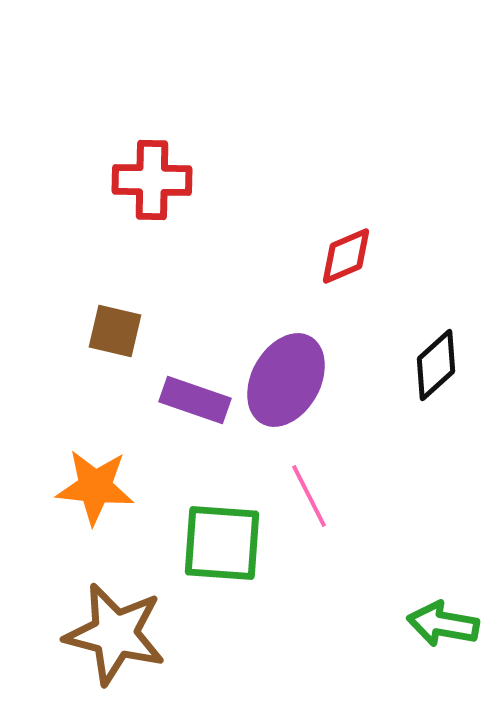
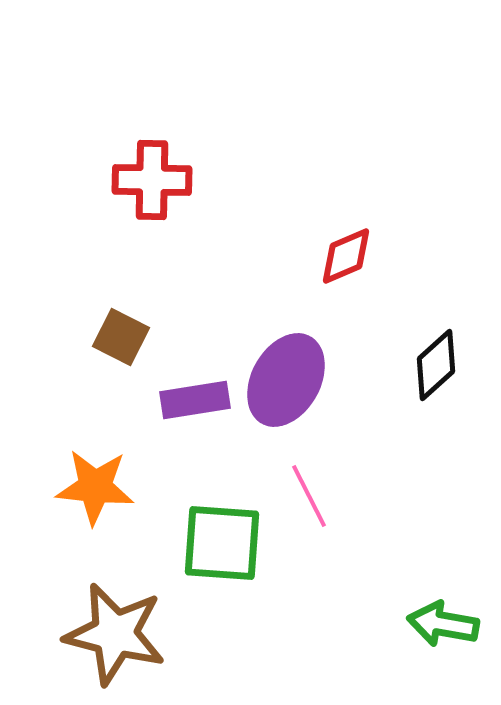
brown square: moved 6 px right, 6 px down; rotated 14 degrees clockwise
purple rectangle: rotated 28 degrees counterclockwise
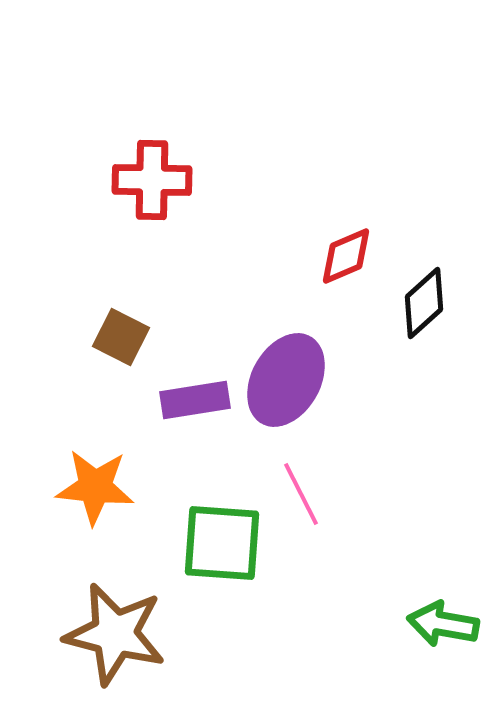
black diamond: moved 12 px left, 62 px up
pink line: moved 8 px left, 2 px up
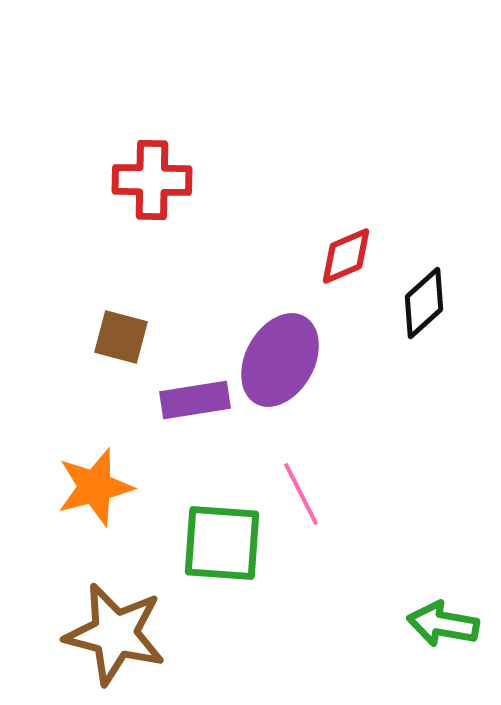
brown square: rotated 12 degrees counterclockwise
purple ellipse: moved 6 px left, 20 px up
orange star: rotated 20 degrees counterclockwise
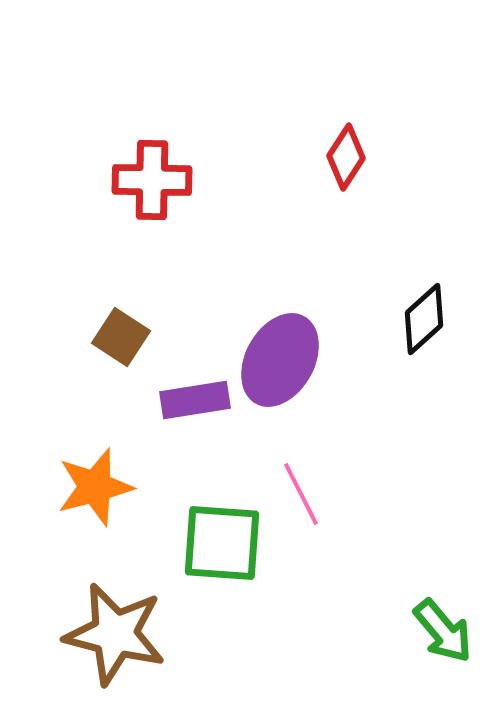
red diamond: moved 99 px up; rotated 34 degrees counterclockwise
black diamond: moved 16 px down
brown square: rotated 18 degrees clockwise
green arrow: moved 7 px down; rotated 140 degrees counterclockwise
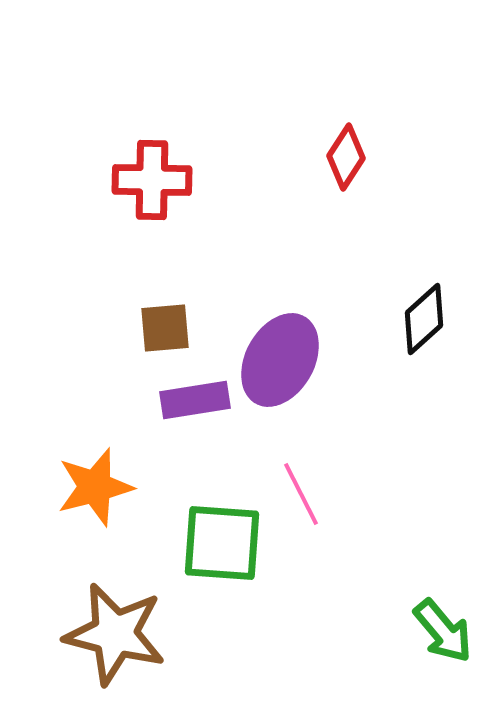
brown square: moved 44 px right, 9 px up; rotated 38 degrees counterclockwise
